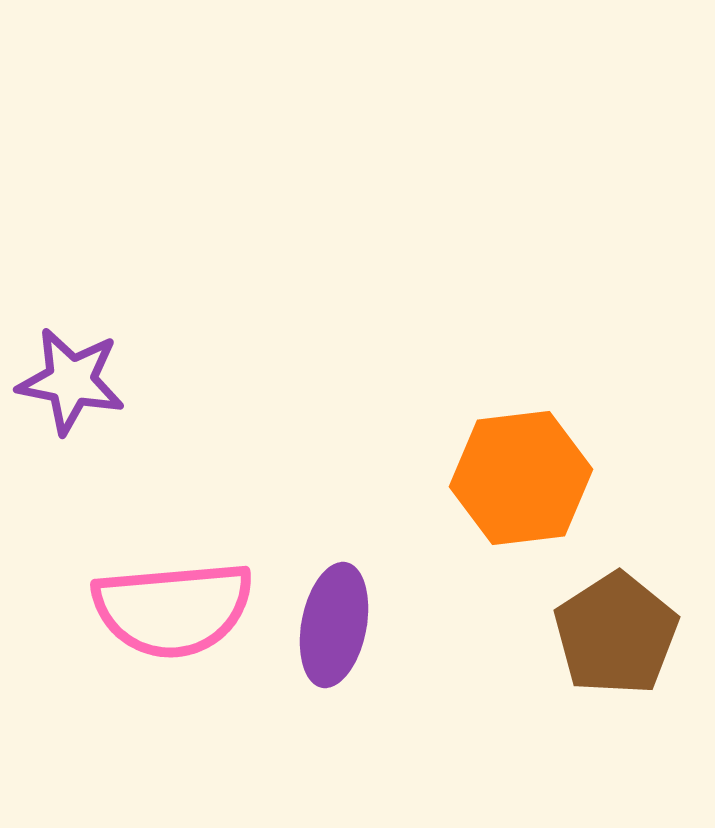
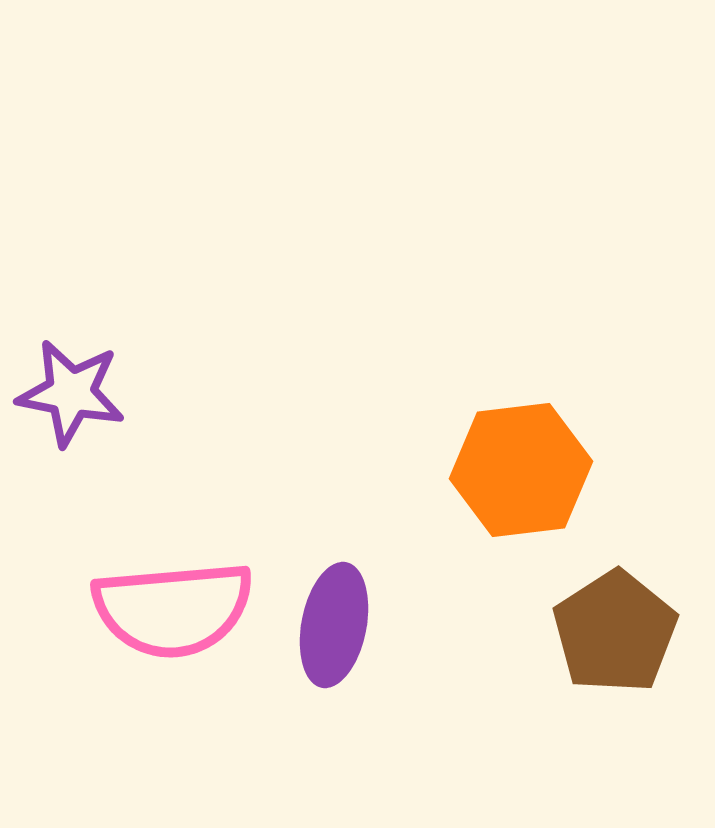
purple star: moved 12 px down
orange hexagon: moved 8 px up
brown pentagon: moved 1 px left, 2 px up
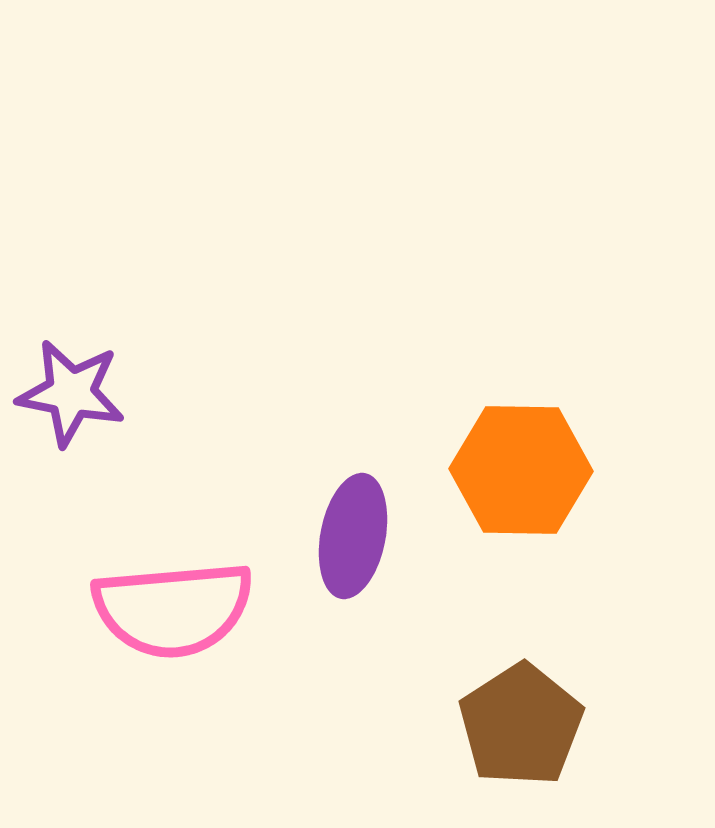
orange hexagon: rotated 8 degrees clockwise
purple ellipse: moved 19 px right, 89 px up
brown pentagon: moved 94 px left, 93 px down
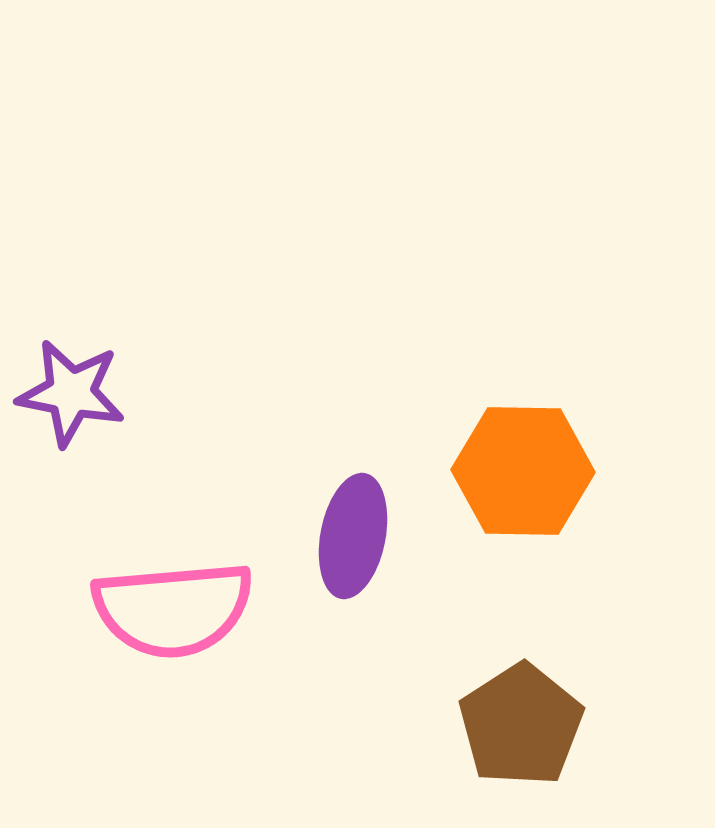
orange hexagon: moved 2 px right, 1 px down
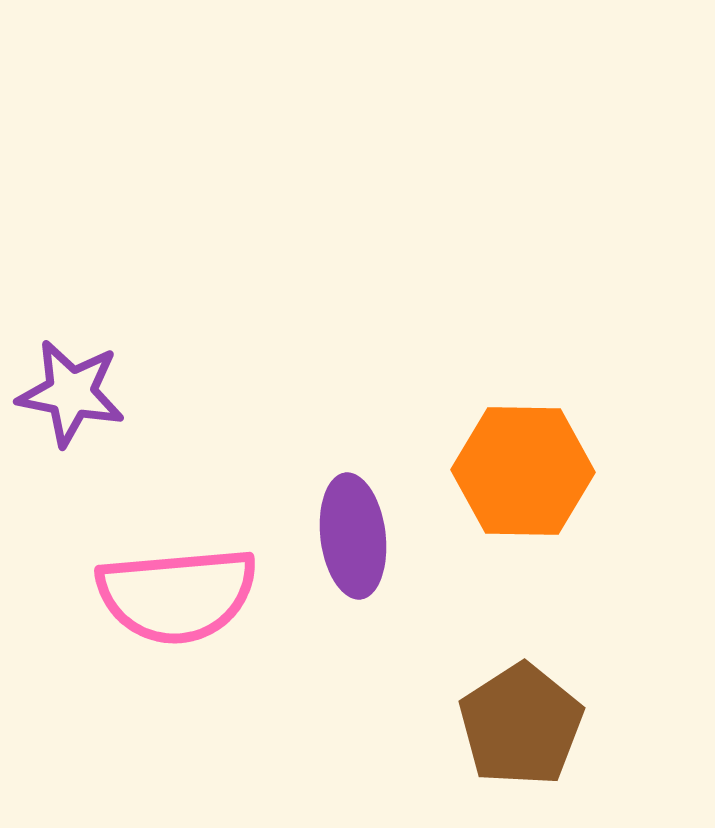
purple ellipse: rotated 18 degrees counterclockwise
pink semicircle: moved 4 px right, 14 px up
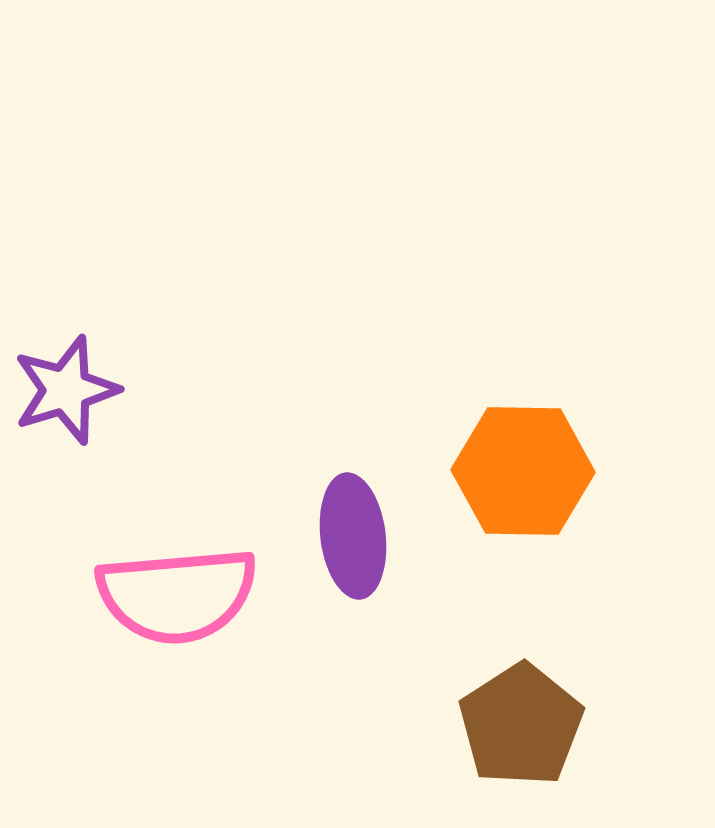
purple star: moved 5 px left, 3 px up; rotated 28 degrees counterclockwise
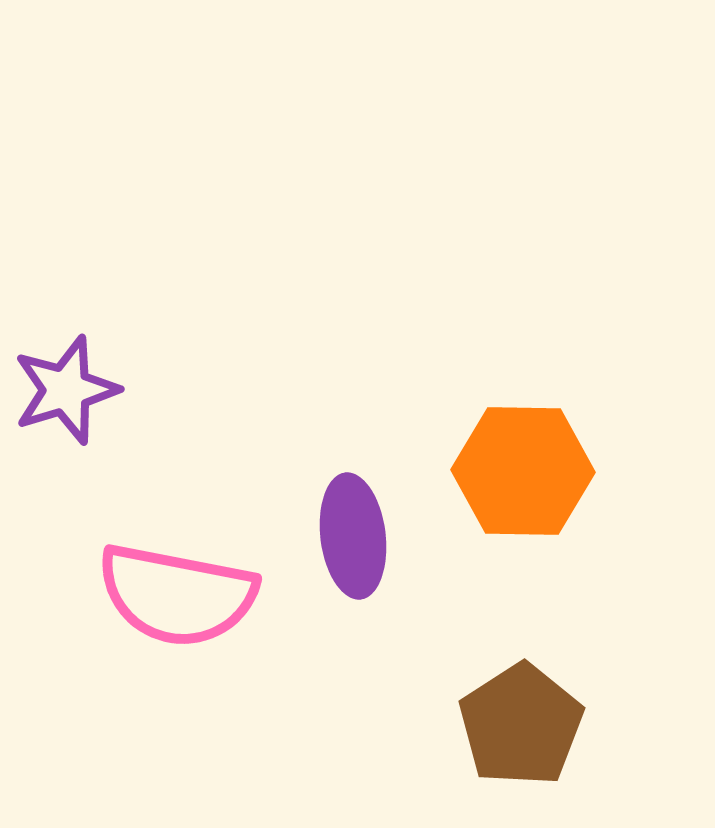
pink semicircle: rotated 16 degrees clockwise
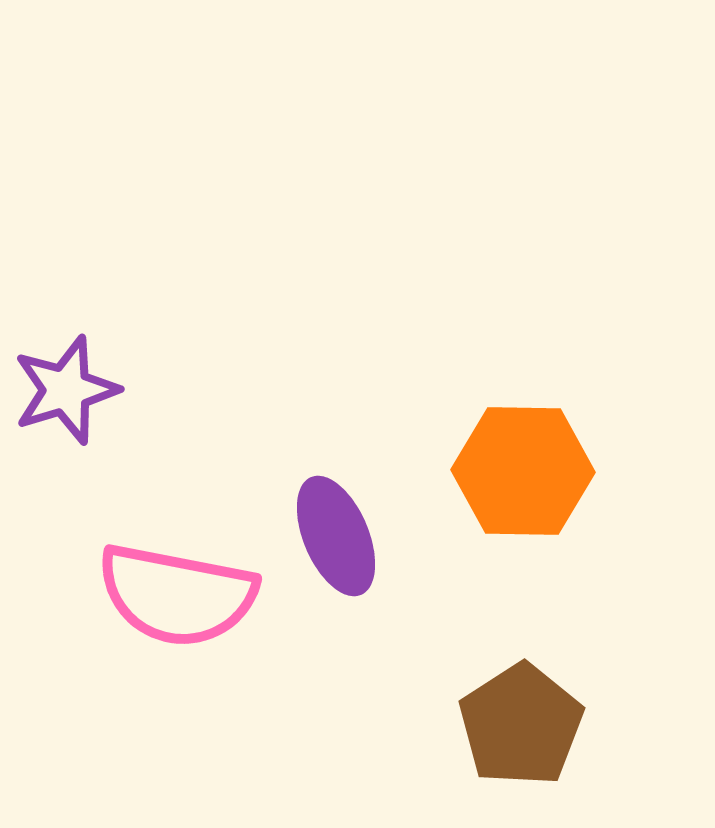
purple ellipse: moved 17 px left; rotated 16 degrees counterclockwise
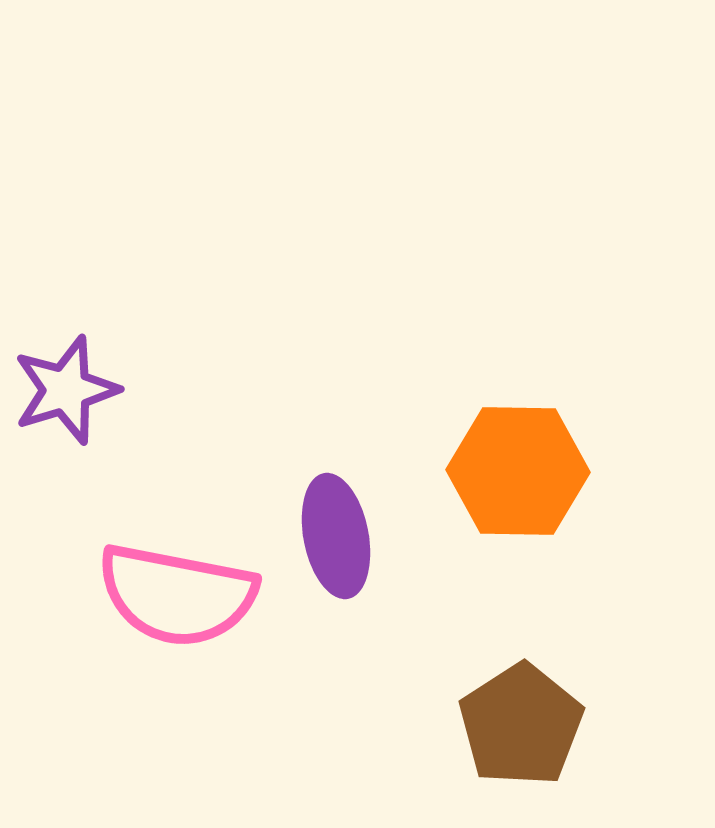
orange hexagon: moved 5 px left
purple ellipse: rotated 12 degrees clockwise
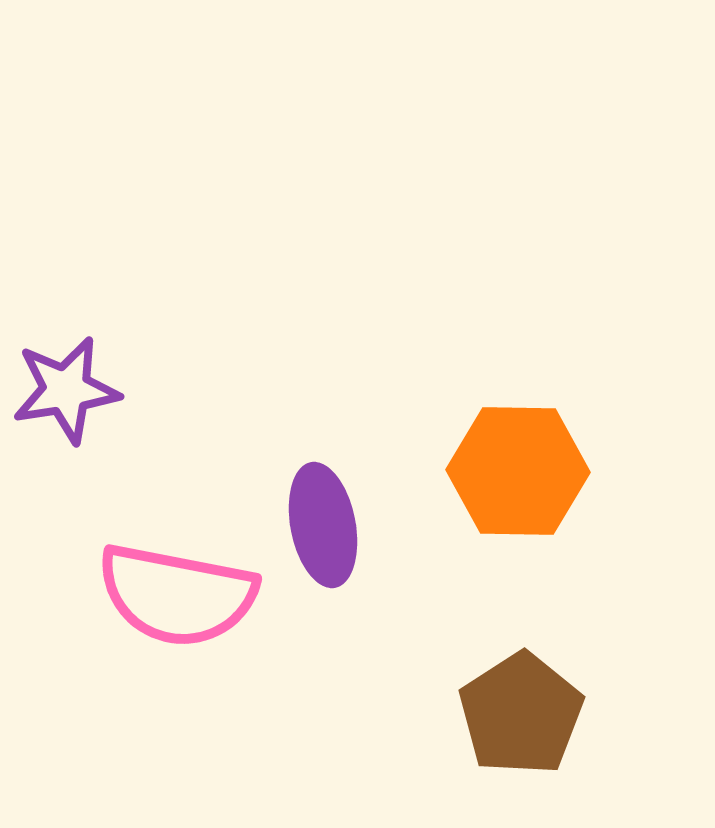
purple star: rotated 8 degrees clockwise
purple ellipse: moved 13 px left, 11 px up
brown pentagon: moved 11 px up
